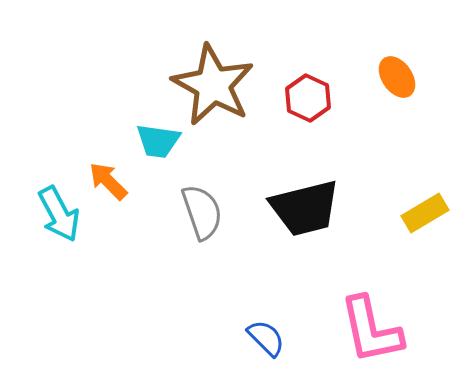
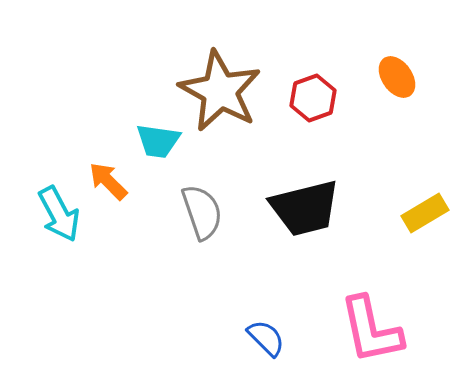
brown star: moved 7 px right, 6 px down
red hexagon: moved 5 px right; rotated 15 degrees clockwise
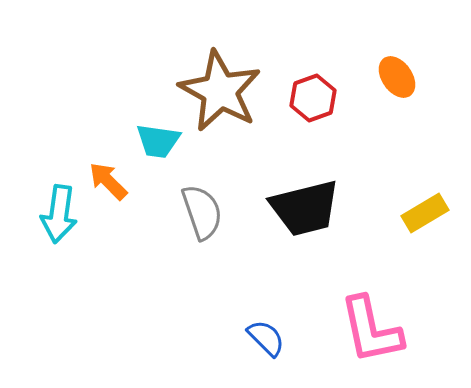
cyan arrow: rotated 36 degrees clockwise
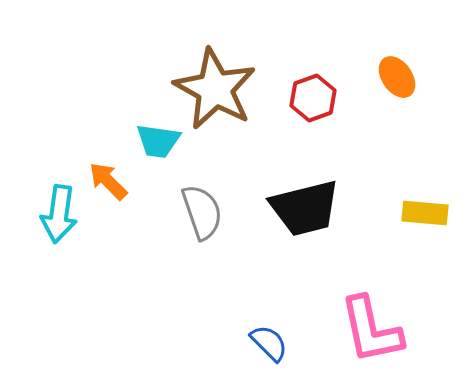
brown star: moved 5 px left, 2 px up
yellow rectangle: rotated 36 degrees clockwise
blue semicircle: moved 3 px right, 5 px down
